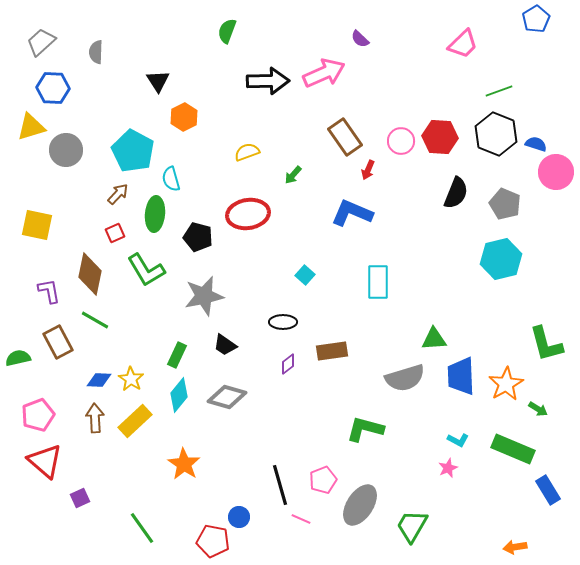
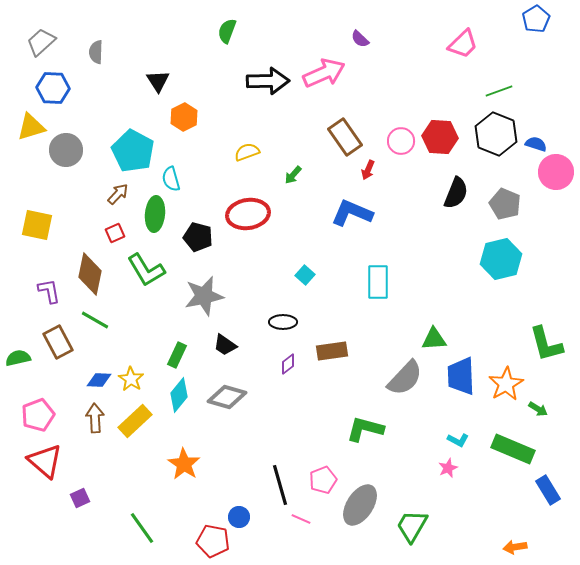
gray semicircle at (405, 378): rotated 30 degrees counterclockwise
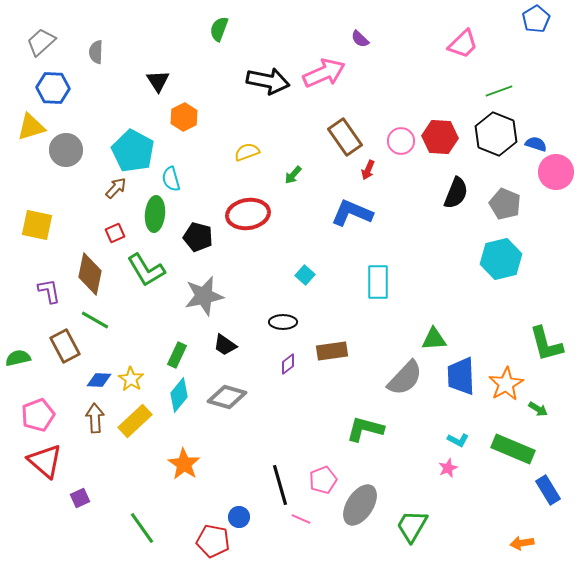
green semicircle at (227, 31): moved 8 px left, 2 px up
black arrow at (268, 81): rotated 12 degrees clockwise
brown arrow at (118, 194): moved 2 px left, 6 px up
brown rectangle at (58, 342): moved 7 px right, 4 px down
orange arrow at (515, 547): moved 7 px right, 4 px up
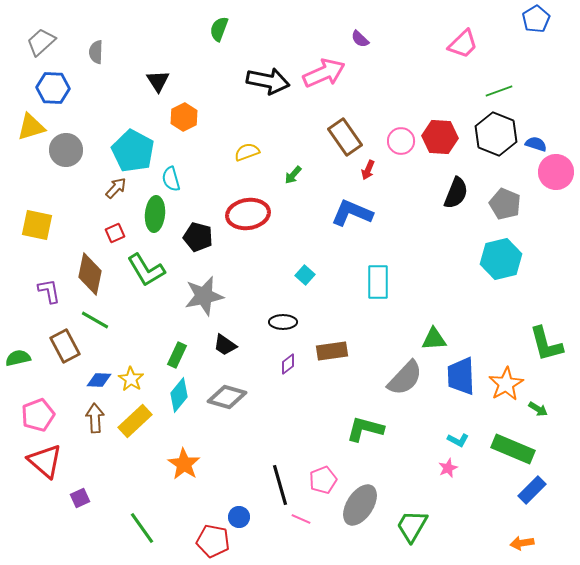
blue rectangle at (548, 490): moved 16 px left; rotated 76 degrees clockwise
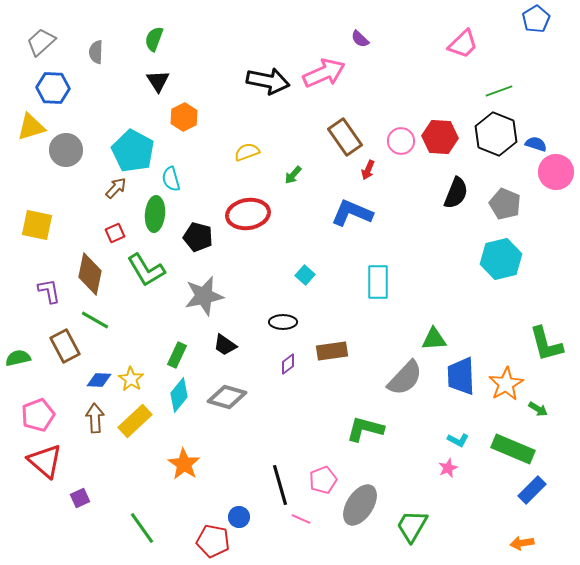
green semicircle at (219, 29): moved 65 px left, 10 px down
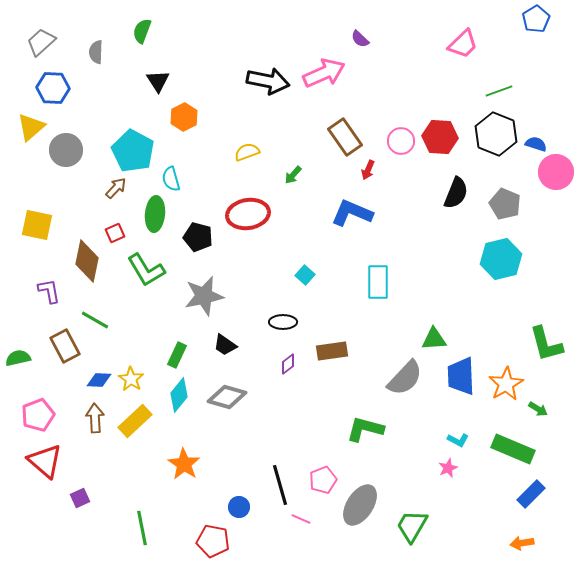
green semicircle at (154, 39): moved 12 px left, 8 px up
yellow triangle at (31, 127): rotated 24 degrees counterclockwise
brown diamond at (90, 274): moved 3 px left, 13 px up
blue rectangle at (532, 490): moved 1 px left, 4 px down
blue circle at (239, 517): moved 10 px up
green line at (142, 528): rotated 24 degrees clockwise
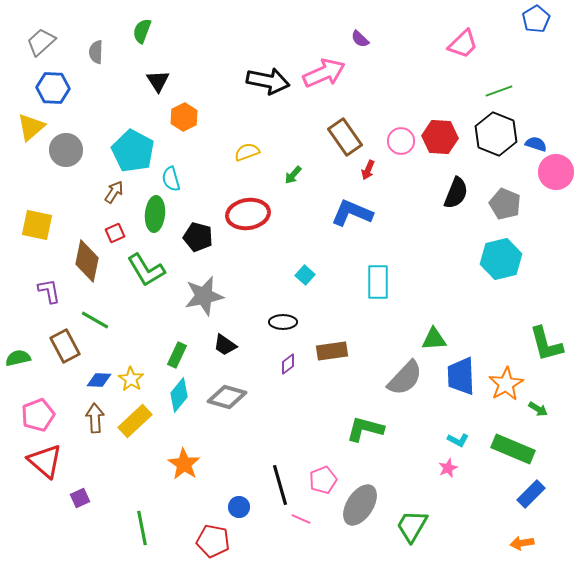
brown arrow at (116, 188): moved 2 px left, 4 px down; rotated 10 degrees counterclockwise
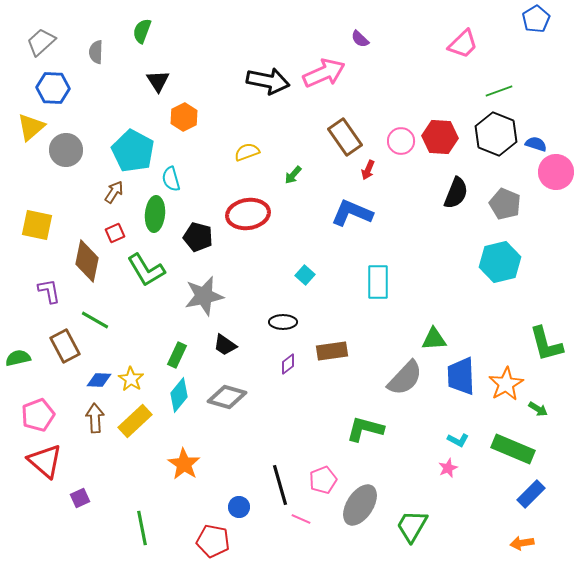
cyan hexagon at (501, 259): moved 1 px left, 3 px down
